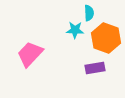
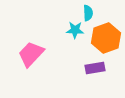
cyan semicircle: moved 1 px left
orange hexagon: rotated 20 degrees clockwise
pink trapezoid: moved 1 px right
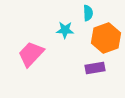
cyan star: moved 10 px left
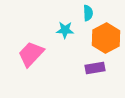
orange hexagon: rotated 8 degrees counterclockwise
